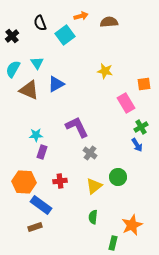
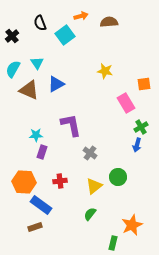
purple L-shape: moved 6 px left, 2 px up; rotated 15 degrees clockwise
blue arrow: rotated 48 degrees clockwise
green semicircle: moved 3 px left, 3 px up; rotated 32 degrees clockwise
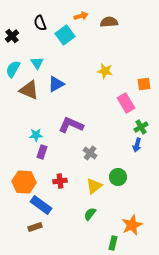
purple L-shape: rotated 55 degrees counterclockwise
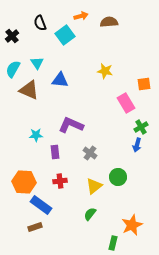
blue triangle: moved 4 px right, 4 px up; rotated 36 degrees clockwise
purple rectangle: moved 13 px right; rotated 24 degrees counterclockwise
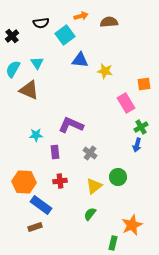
black semicircle: moved 1 px right; rotated 77 degrees counterclockwise
blue triangle: moved 20 px right, 20 px up
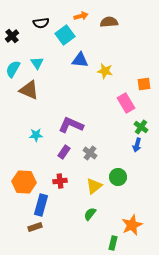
green cross: rotated 24 degrees counterclockwise
purple rectangle: moved 9 px right; rotated 40 degrees clockwise
blue rectangle: rotated 70 degrees clockwise
